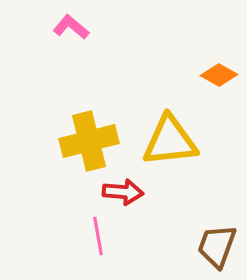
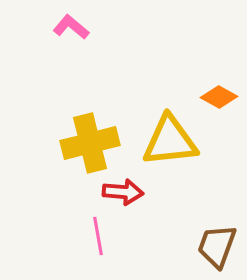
orange diamond: moved 22 px down
yellow cross: moved 1 px right, 2 px down
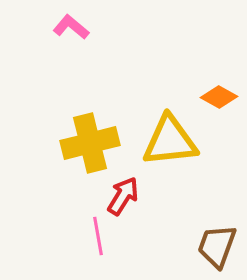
red arrow: moved 4 px down; rotated 63 degrees counterclockwise
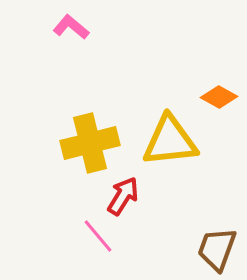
pink line: rotated 30 degrees counterclockwise
brown trapezoid: moved 3 px down
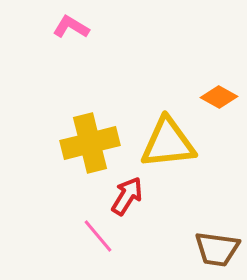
pink L-shape: rotated 9 degrees counterclockwise
yellow triangle: moved 2 px left, 2 px down
red arrow: moved 4 px right
brown trapezoid: rotated 102 degrees counterclockwise
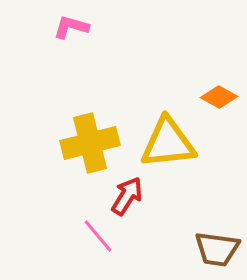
pink L-shape: rotated 15 degrees counterclockwise
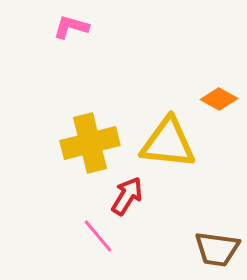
orange diamond: moved 2 px down
yellow triangle: rotated 12 degrees clockwise
